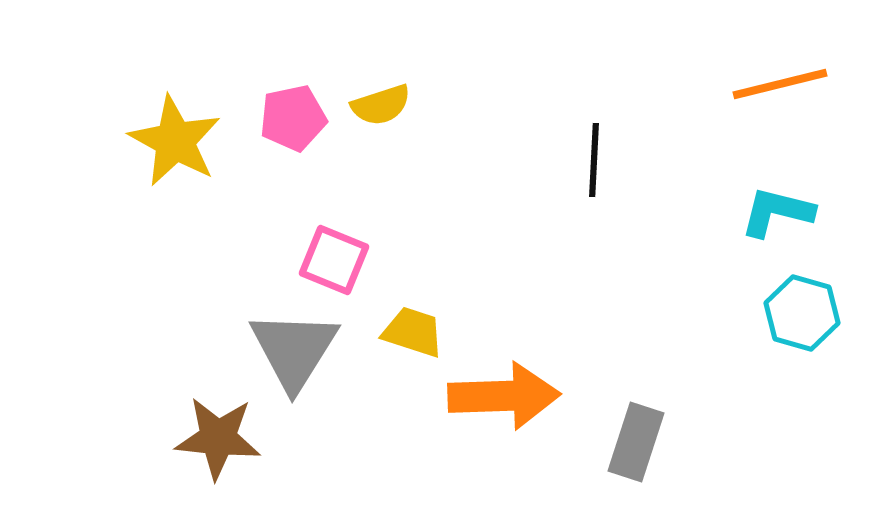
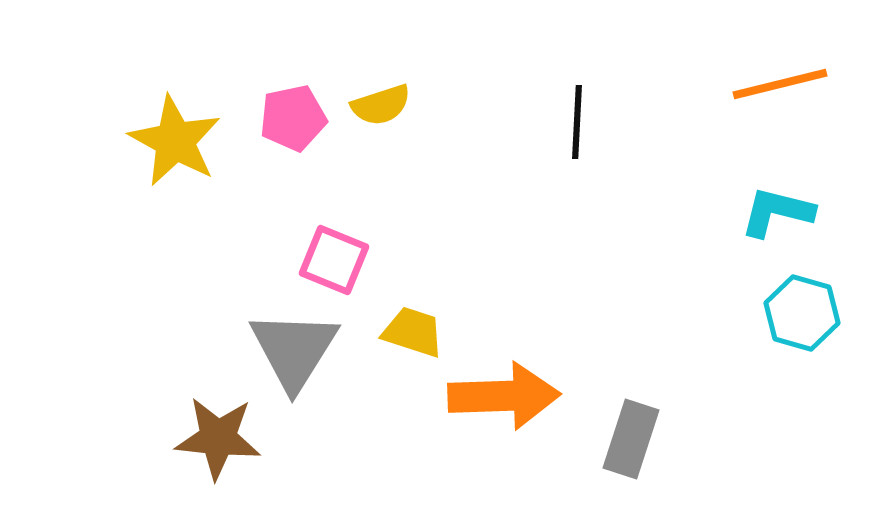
black line: moved 17 px left, 38 px up
gray rectangle: moved 5 px left, 3 px up
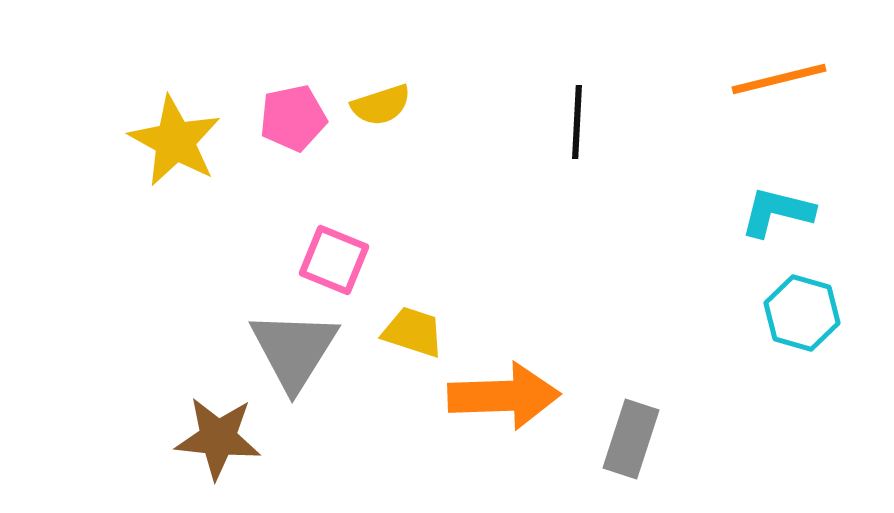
orange line: moved 1 px left, 5 px up
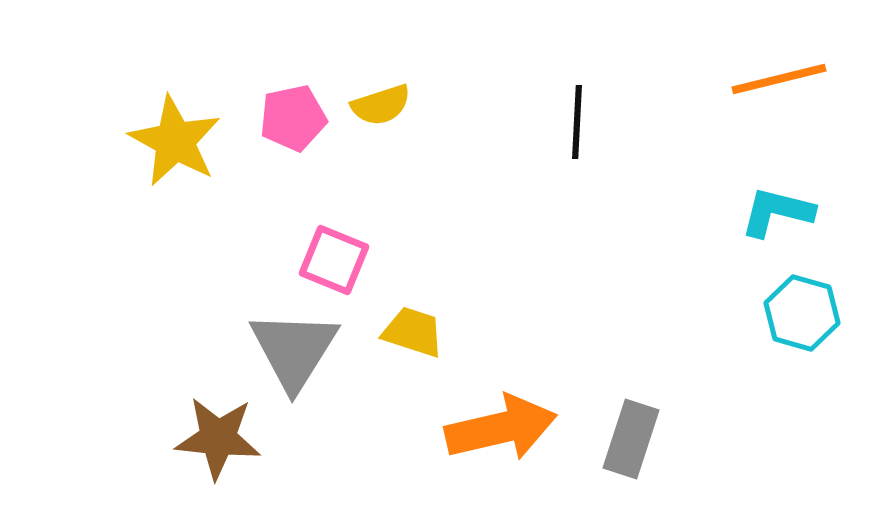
orange arrow: moved 3 px left, 32 px down; rotated 11 degrees counterclockwise
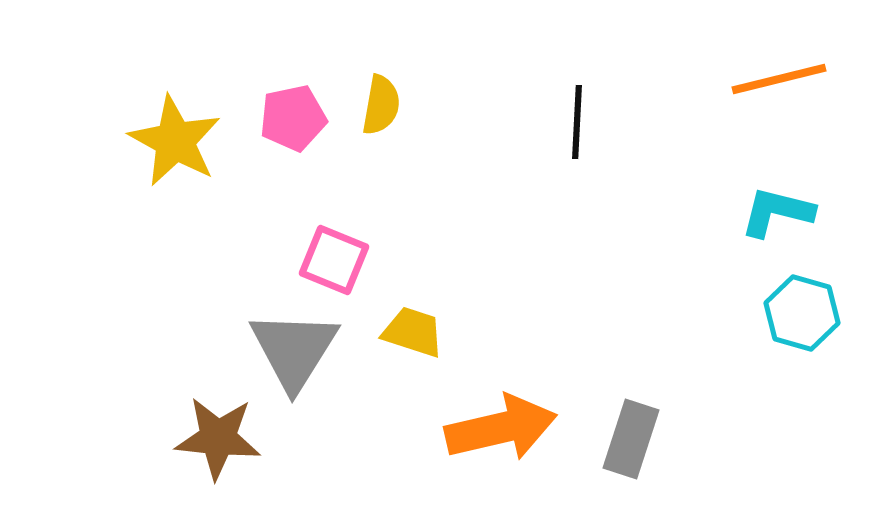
yellow semicircle: rotated 62 degrees counterclockwise
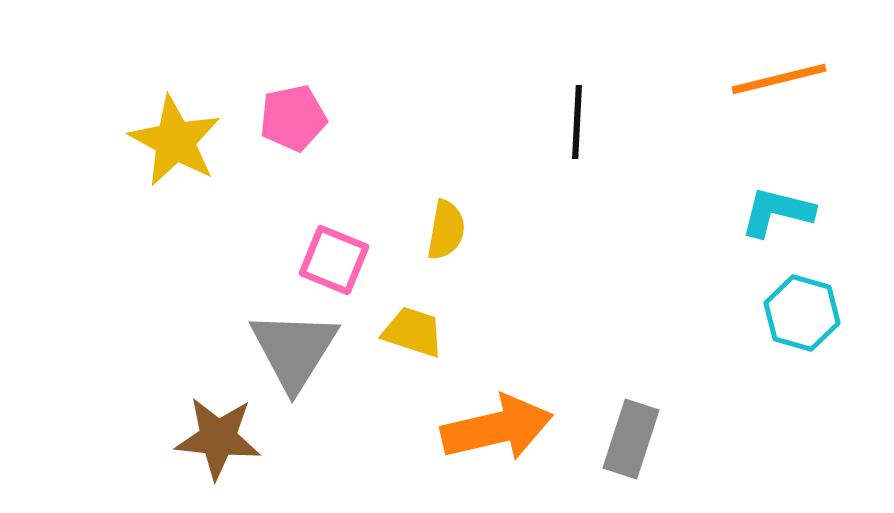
yellow semicircle: moved 65 px right, 125 px down
orange arrow: moved 4 px left
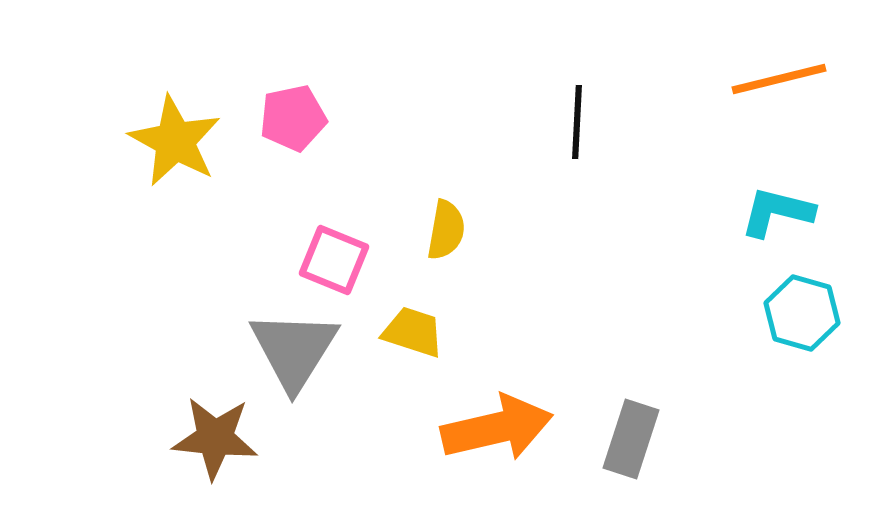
brown star: moved 3 px left
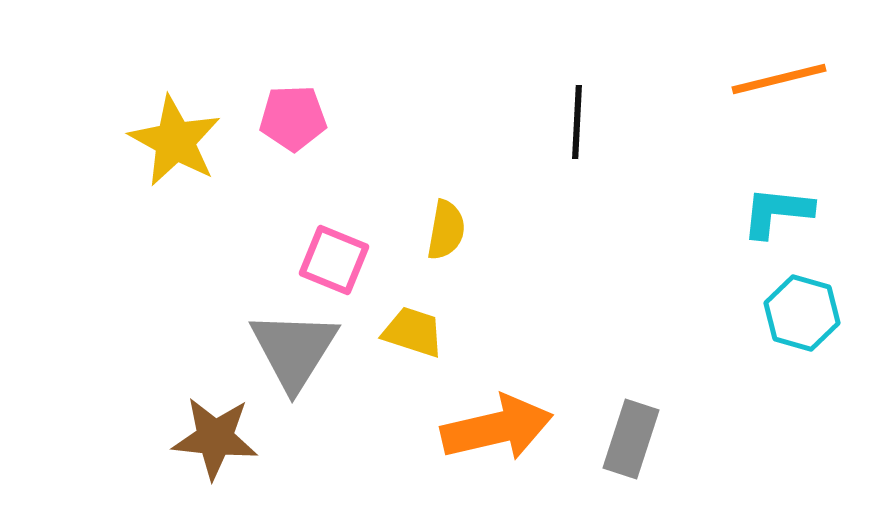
pink pentagon: rotated 10 degrees clockwise
cyan L-shape: rotated 8 degrees counterclockwise
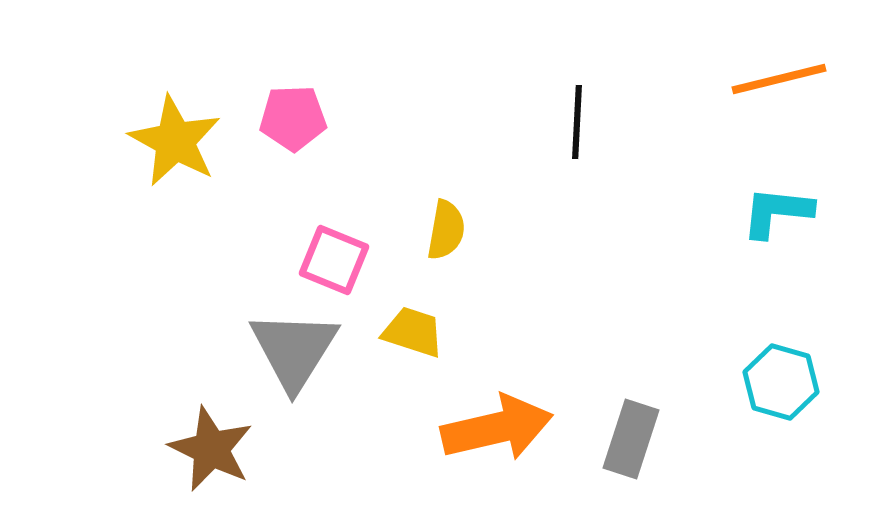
cyan hexagon: moved 21 px left, 69 px down
brown star: moved 4 px left, 11 px down; rotated 20 degrees clockwise
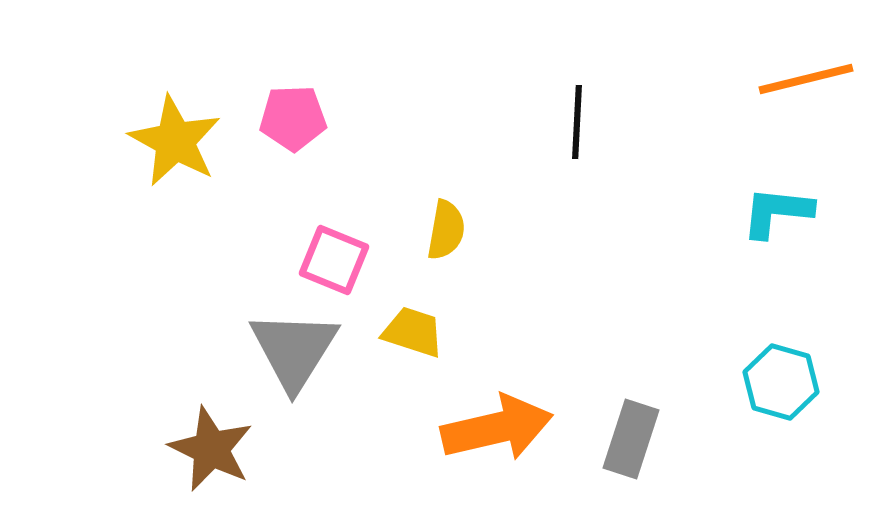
orange line: moved 27 px right
